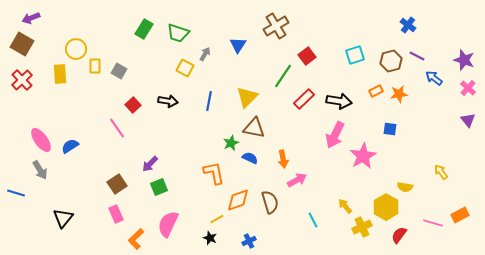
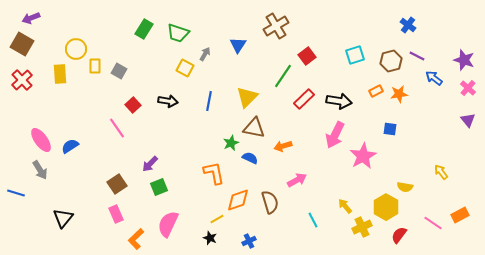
orange arrow at (283, 159): moved 13 px up; rotated 84 degrees clockwise
pink line at (433, 223): rotated 18 degrees clockwise
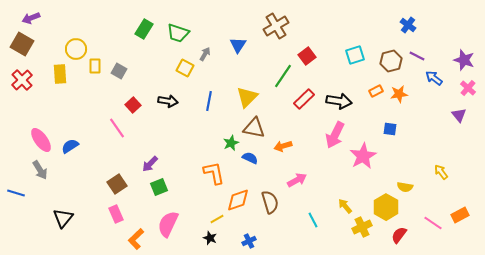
purple triangle at (468, 120): moved 9 px left, 5 px up
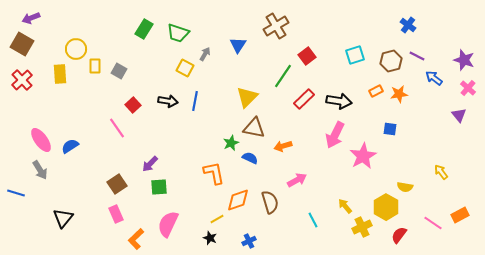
blue line at (209, 101): moved 14 px left
green square at (159, 187): rotated 18 degrees clockwise
